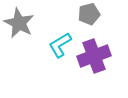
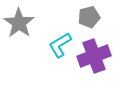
gray pentagon: moved 3 px down
gray star: rotated 8 degrees clockwise
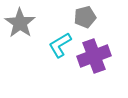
gray pentagon: moved 4 px left
gray star: moved 1 px right
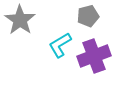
gray pentagon: moved 3 px right, 1 px up
gray star: moved 3 px up
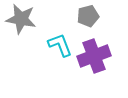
gray star: moved 1 px right, 1 px up; rotated 24 degrees counterclockwise
cyan L-shape: rotated 100 degrees clockwise
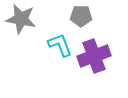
gray pentagon: moved 7 px left; rotated 15 degrees clockwise
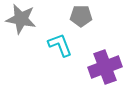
purple cross: moved 11 px right, 11 px down
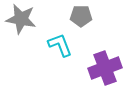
purple cross: moved 1 px down
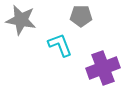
gray star: moved 1 px down
purple cross: moved 2 px left
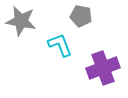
gray pentagon: rotated 10 degrees clockwise
gray star: moved 1 px down
